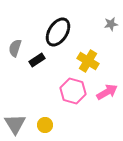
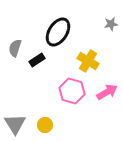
pink hexagon: moved 1 px left
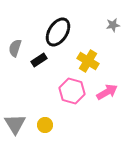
gray star: moved 2 px right, 1 px down
black rectangle: moved 2 px right
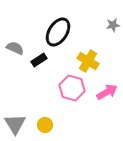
gray semicircle: rotated 96 degrees clockwise
pink hexagon: moved 3 px up
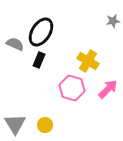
gray star: moved 4 px up
black ellipse: moved 17 px left
gray semicircle: moved 4 px up
black rectangle: rotated 35 degrees counterclockwise
pink arrow: moved 1 px right, 3 px up; rotated 15 degrees counterclockwise
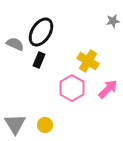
pink hexagon: rotated 15 degrees clockwise
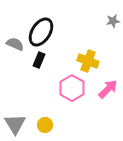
yellow cross: rotated 10 degrees counterclockwise
